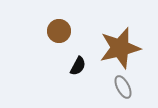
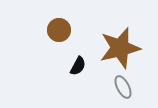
brown circle: moved 1 px up
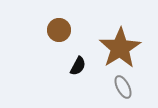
brown star: rotated 18 degrees counterclockwise
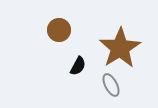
gray ellipse: moved 12 px left, 2 px up
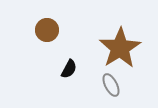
brown circle: moved 12 px left
black semicircle: moved 9 px left, 3 px down
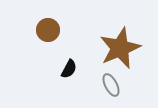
brown circle: moved 1 px right
brown star: rotated 9 degrees clockwise
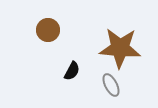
brown star: rotated 27 degrees clockwise
black semicircle: moved 3 px right, 2 px down
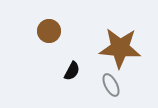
brown circle: moved 1 px right, 1 px down
